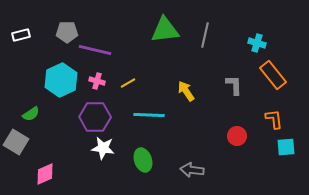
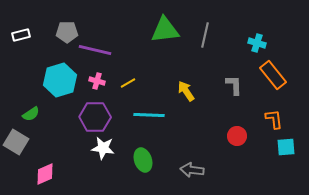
cyan hexagon: moved 1 px left; rotated 8 degrees clockwise
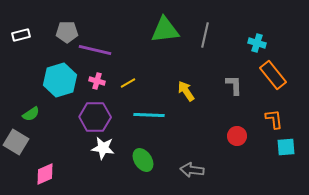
green ellipse: rotated 15 degrees counterclockwise
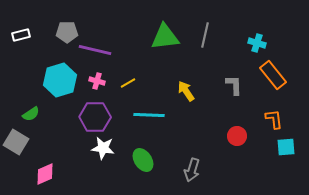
green triangle: moved 7 px down
gray arrow: rotated 80 degrees counterclockwise
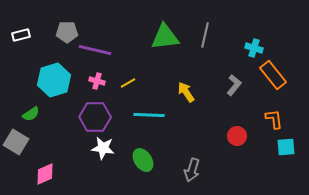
cyan cross: moved 3 px left, 5 px down
cyan hexagon: moved 6 px left
gray L-shape: rotated 40 degrees clockwise
yellow arrow: moved 1 px down
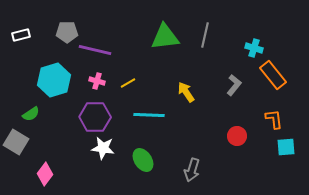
pink diamond: rotated 30 degrees counterclockwise
